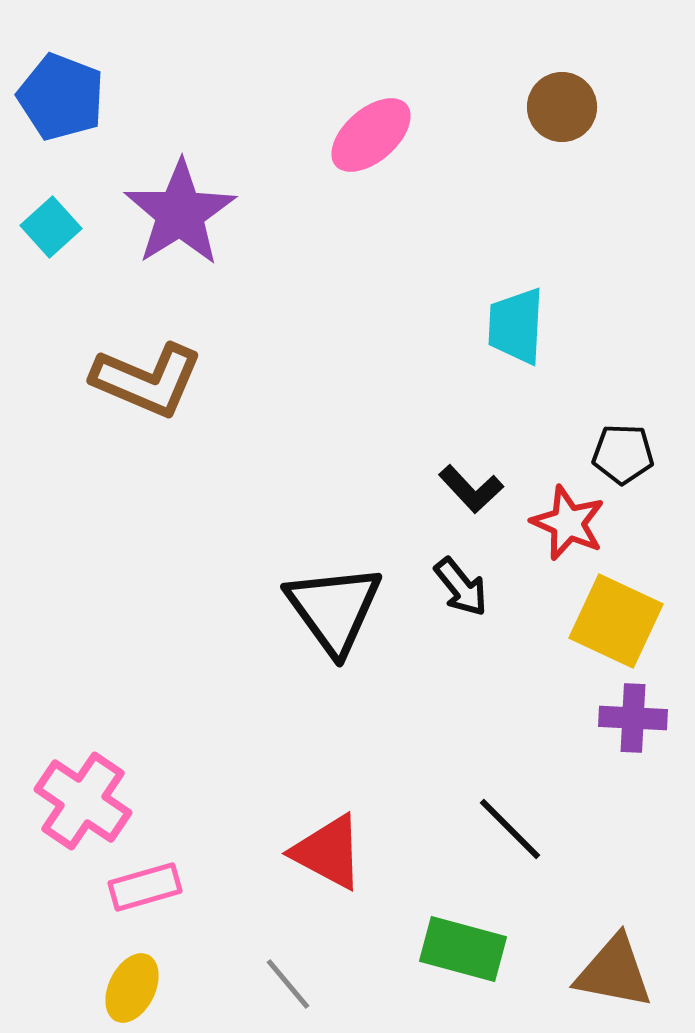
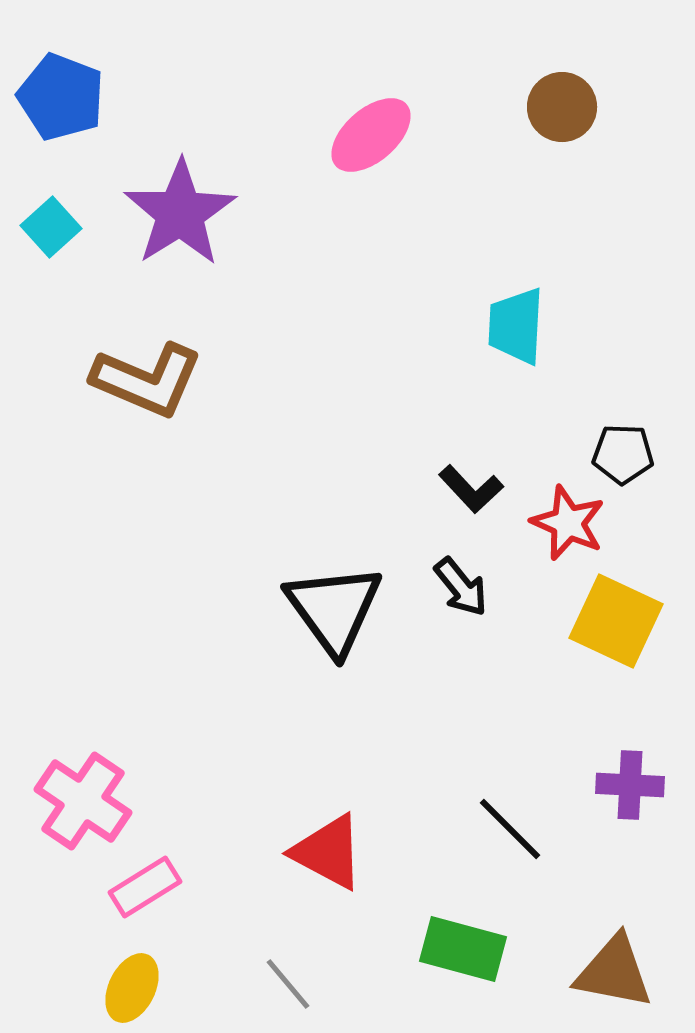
purple cross: moved 3 px left, 67 px down
pink rectangle: rotated 16 degrees counterclockwise
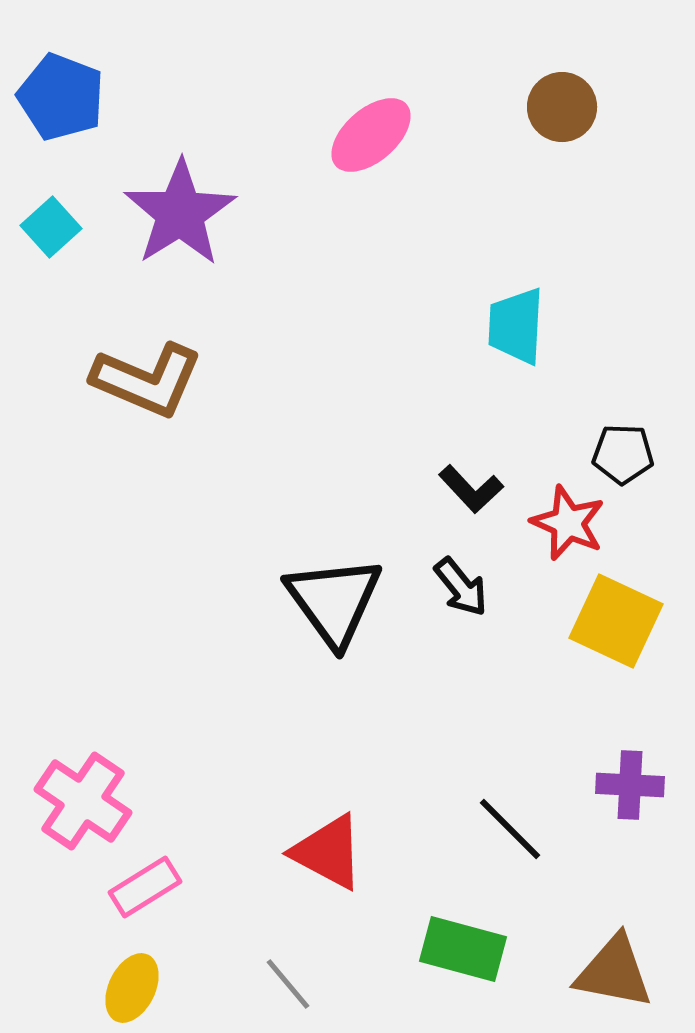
black triangle: moved 8 px up
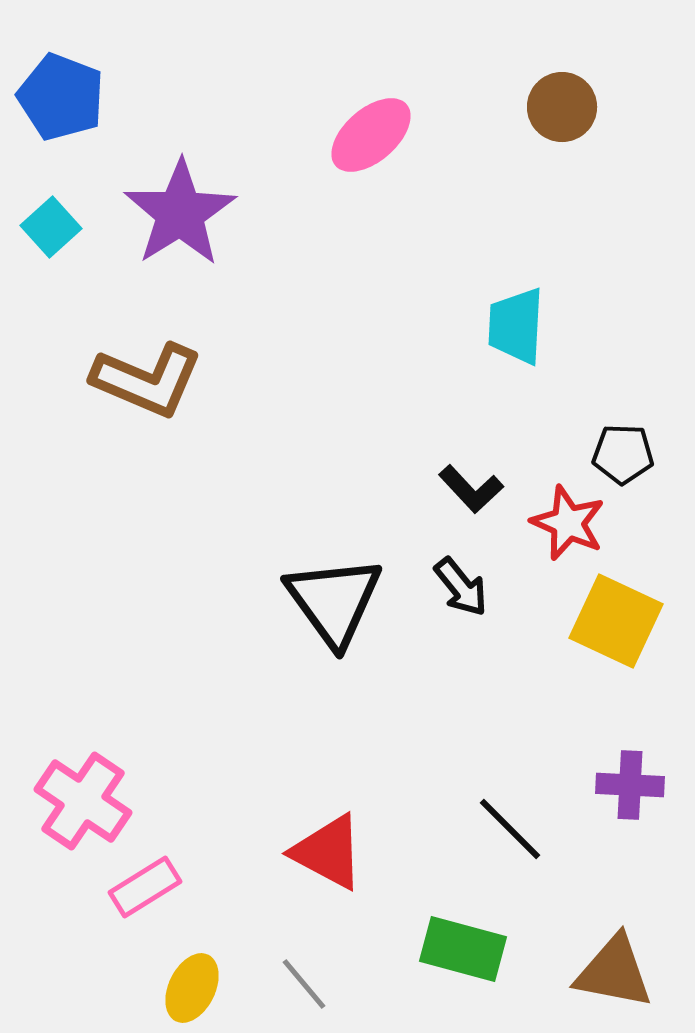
gray line: moved 16 px right
yellow ellipse: moved 60 px right
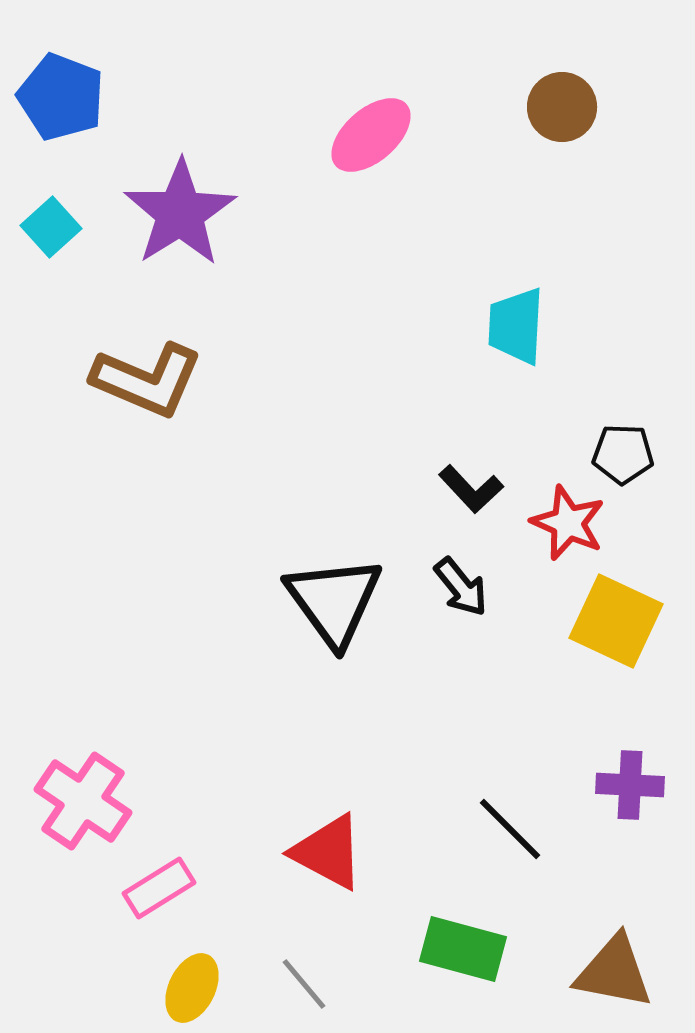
pink rectangle: moved 14 px right, 1 px down
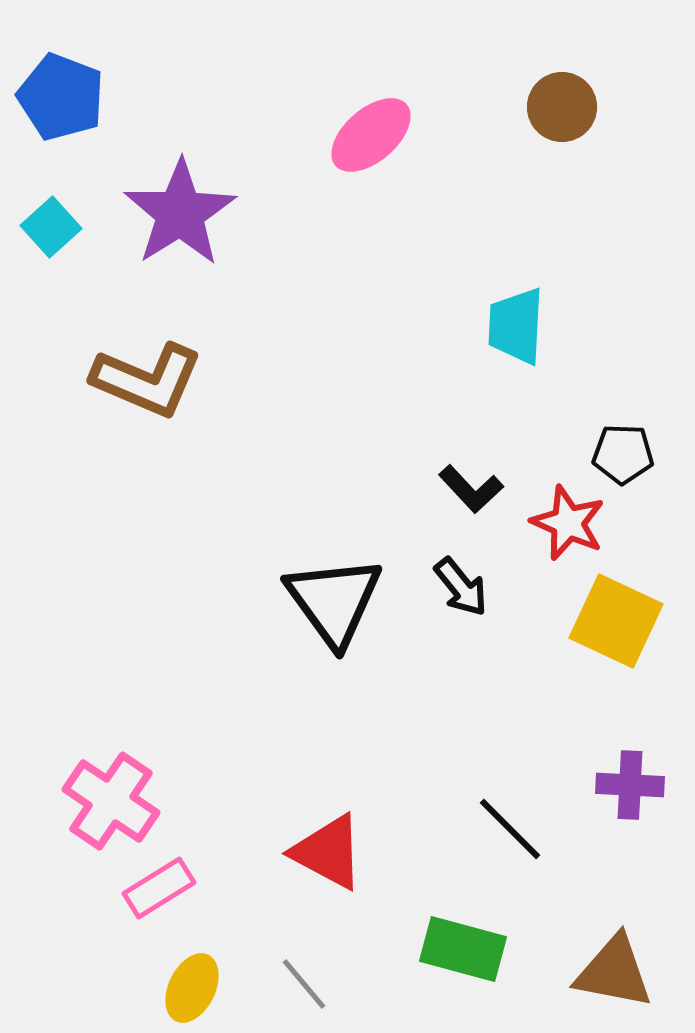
pink cross: moved 28 px right
